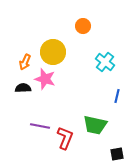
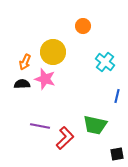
black semicircle: moved 1 px left, 4 px up
red L-shape: rotated 25 degrees clockwise
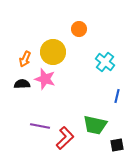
orange circle: moved 4 px left, 3 px down
orange arrow: moved 3 px up
black square: moved 9 px up
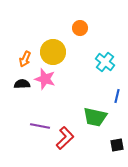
orange circle: moved 1 px right, 1 px up
green trapezoid: moved 8 px up
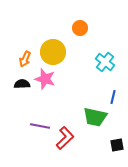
blue line: moved 4 px left, 1 px down
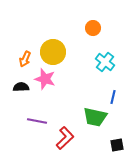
orange circle: moved 13 px right
black semicircle: moved 1 px left, 3 px down
purple line: moved 3 px left, 5 px up
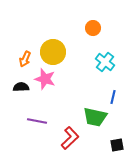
red L-shape: moved 5 px right
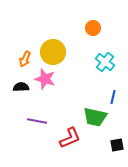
red L-shape: rotated 20 degrees clockwise
